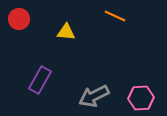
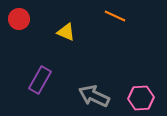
yellow triangle: rotated 18 degrees clockwise
gray arrow: rotated 52 degrees clockwise
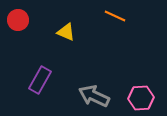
red circle: moved 1 px left, 1 px down
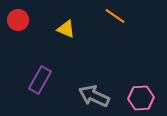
orange line: rotated 10 degrees clockwise
yellow triangle: moved 3 px up
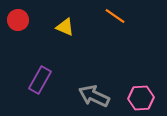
yellow triangle: moved 1 px left, 2 px up
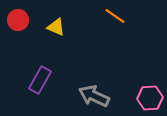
yellow triangle: moved 9 px left
pink hexagon: moved 9 px right
